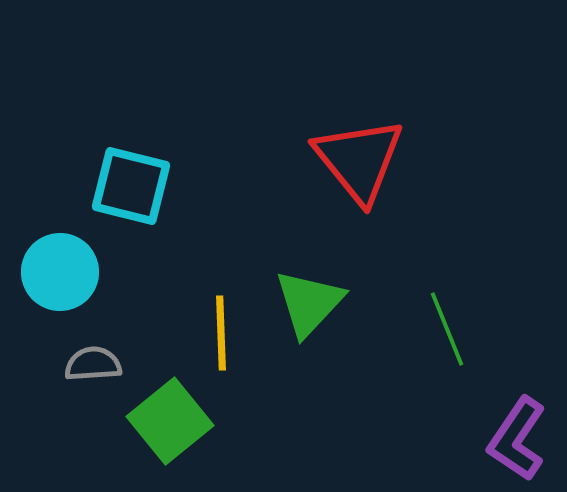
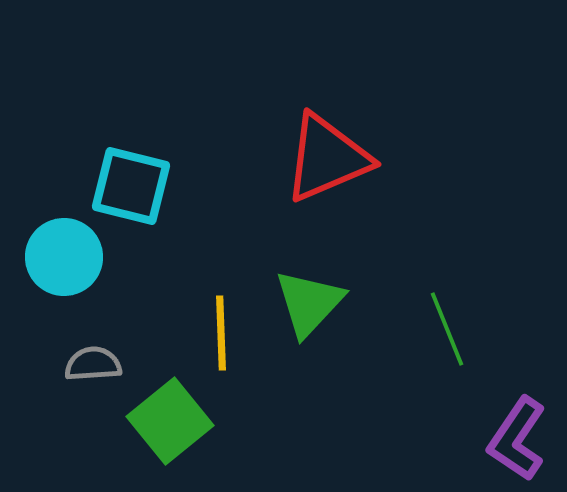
red triangle: moved 32 px left, 2 px up; rotated 46 degrees clockwise
cyan circle: moved 4 px right, 15 px up
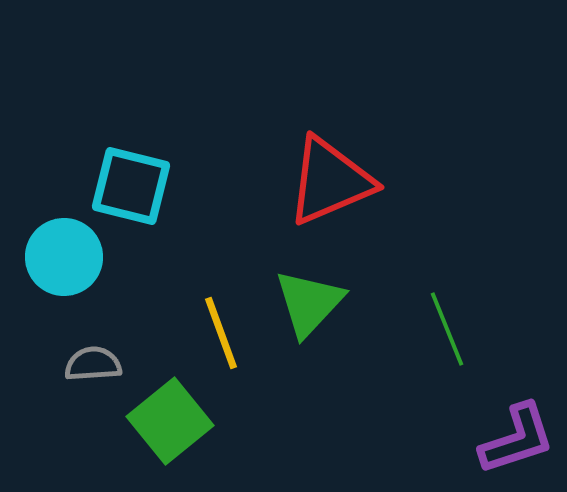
red triangle: moved 3 px right, 23 px down
yellow line: rotated 18 degrees counterclockwise
purple L-shape: rotated 142 degrees counterclockwise
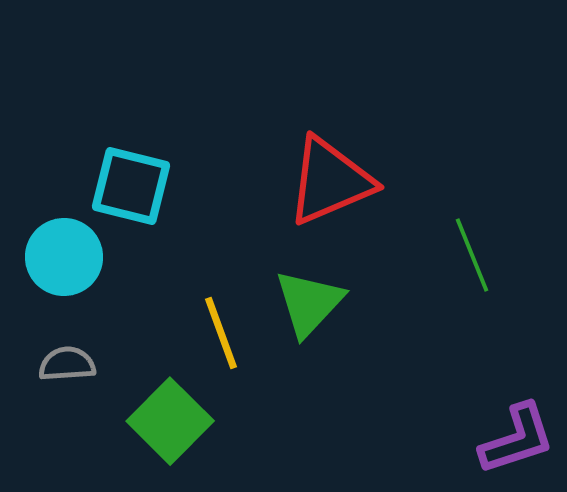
green line: moved 25 px right, 74 px up
gray semicircle: moved 26 px left
green square: rotated 6 degrees counterclockwise
